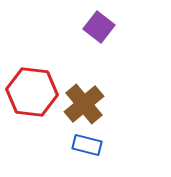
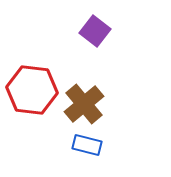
purple square: moved 4 px left, 4 px down
red hexagon: moved 2 px up
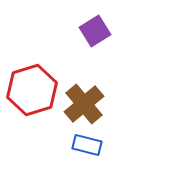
purple square: rotated 20 degrees clockwise
red hexagon: rotated 24 degrees counterclockwise
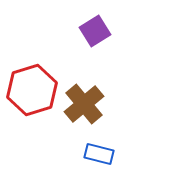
blue rectangle: moved 12 px right, 9 px down
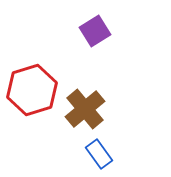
brown cross: moved 1 px right, 5 px down
blue rectangle: rotated 40 degrees clockwise
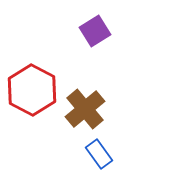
red hexagon: rotated 15 degrees counterclockwise
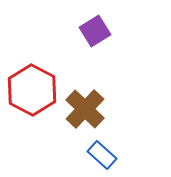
brown cross: rotated 6 degrees counterclockwise
blue rectangle: moved 3 px right, 1 px down; rotated 12 degrees counterclockwise
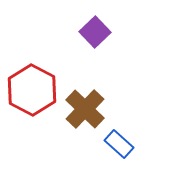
purple square: moved 1 px down; rotated 12 degrees counterclockwise
blue rectangle: moved 17 px right, 11 px up
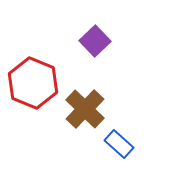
purple square: moved 9 px down
red hexagon: moved 1 px right, 7 px up; rotated 6 degrees counterclockwise
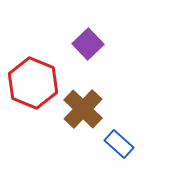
purple square: moved 7 px left, 3 px down
brown cross: moved 2 px left
